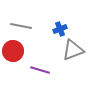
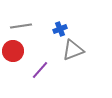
gray line: rotated 20 degrees counterclockwise
purple line: rotated 66 degrees counterclockwise
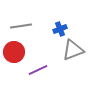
red circle: moved 1 px right, 1 px down
purple line: moved 2 px left; rotated 24 degrees clockwise
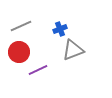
gray line: rotated 15 degrees counterclockwise
red circle: moved 5 px right
